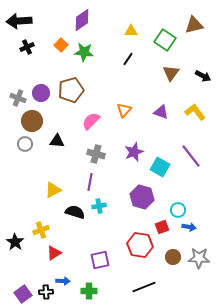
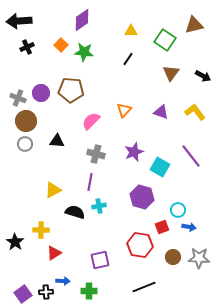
brown pentagon at (71, 90): rotated 20 degrees clockwise
brown circle at (32, 121): moved 6 px left
yellow cross at (41, 230): rotated 21 degrees clockwise
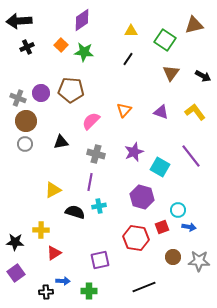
black triangle at (57, 141): moved 4 px right, 1 px down; rotated 14 degrees counterclockwise
black star at (15, 242): rotated 30 degrees counterclockwise
red hexagon at (140, 245): moved 4 px left, 7 px up
gray star at (199, 258): moved 3 px down
purple square at (23, 294): moved 7 px left, 21 px up
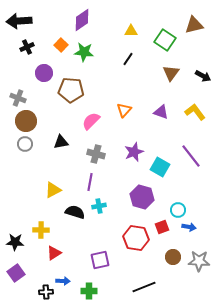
purple circle at (41, 93): moved 3 px right, 20 px up
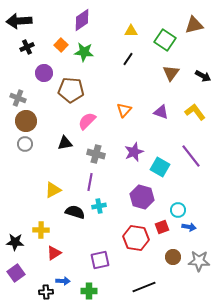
pink semicircle at (91, 121): moved 4 px left
black triangle at (61, 142): moved 4 px right, 1 px down
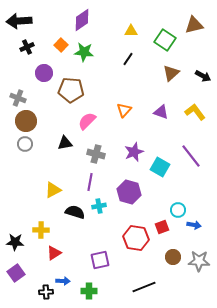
brown triangle at (171, 73): rotated 12 degrees clockwise
purple hexagon at (142, 197): moved 13 px left, 5 px up
blue arrow at (189, 227): moved 5 px right, 2 px up
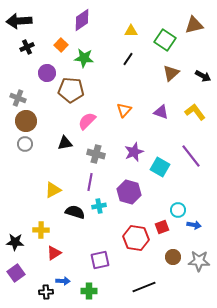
green star at (84, 52): moved 6 px down
purple circle at (44, 73): moved 3 px right
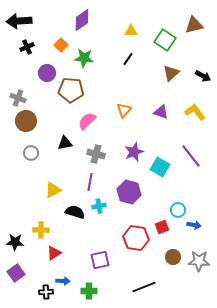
gray circle at (25, 144): moved 6 px right, 9 px down
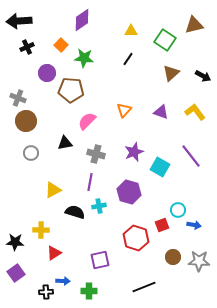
red square at (162, 227): moved 2 px up
red hexagon at (136, 238): rotated 10 degrees clockwise
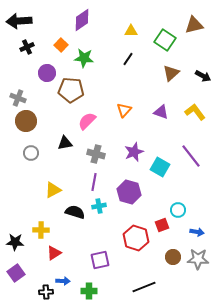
purple line at (90, 182): moved 4 px right
blue arrow at (194, 225): moved 3 px right, 7 px down
gray star at (199, 261): moved 1 px left, 2 px up
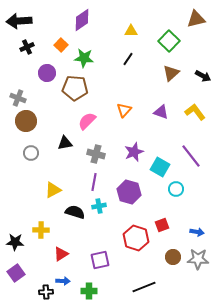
brown triangle at (194, 25): moved 2 px right, 6 px up
green square at (165, 40): moved 4 px right, 1 px down; rotated 10 degrees clockwise
brown pentagon at (71, 90): moved 4 px right, 2 px up
cyan circle at (178, 210): moved 2 px left, 21 px up
red triangle at (54, 253): moved 7 px right, 1 px down
